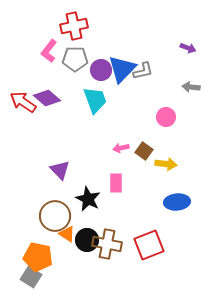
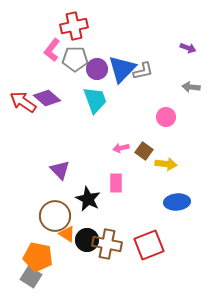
pink L-shape: moved 3 px right, 1 px up
purple circle: moved 4 px left, 1 px up
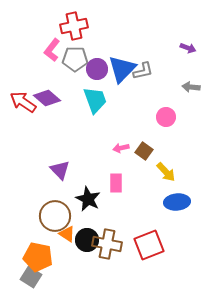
yellow arrow: moved 8 px down; rotated 40 degrees clockwise
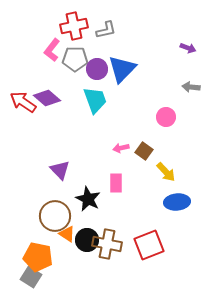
gray L-shape: moved 37 px left, 41 px up
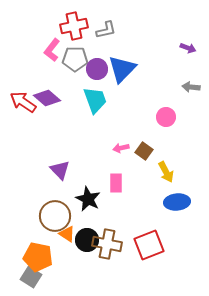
yellow arrow: rotated 15 degrees clockwise
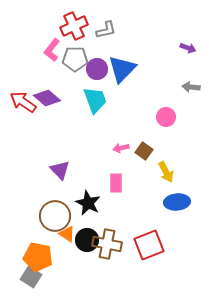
red cross: rotated 12 degrees counterclockwise
black star: moved 4 px down
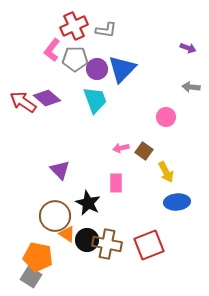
gray L-shape: rotated 20 degrees clockwise
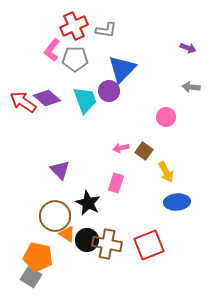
purple circle: moved 12 px right, 22 px down
cyan trapezoid: moved 10 px left
pink rectangle: rotated 18 degrees clockwise
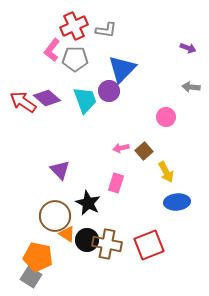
brown square: rotated 12 degrees clockwise
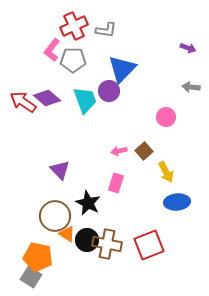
gray pentagon: moved 2 px left, 1 px down
pink arrow: moved 2 px left, 3 px down
